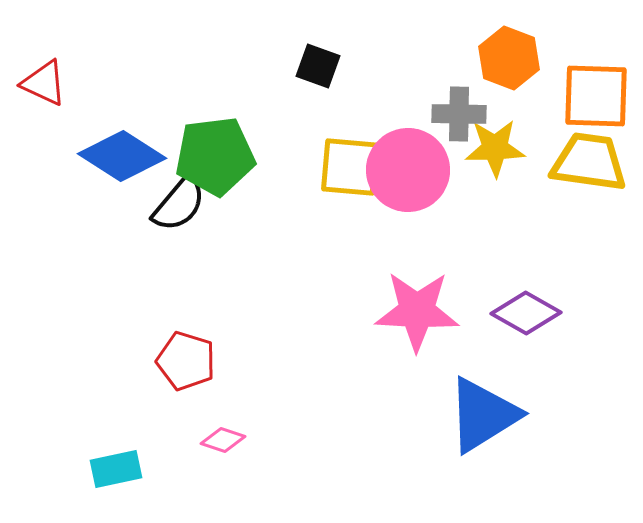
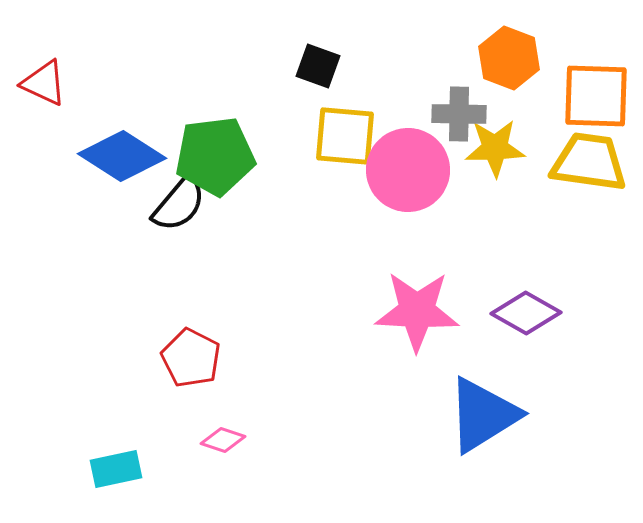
yellow square: moved 5 px left, 31 px up
red pentagon: moved 5 px right, 3 px up; rotated 10 degrees clockwise
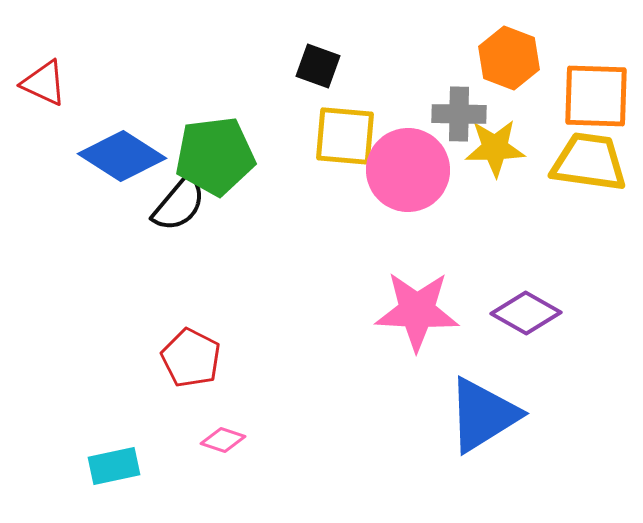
cyan rectangle: moved 2 px left, 3 px up
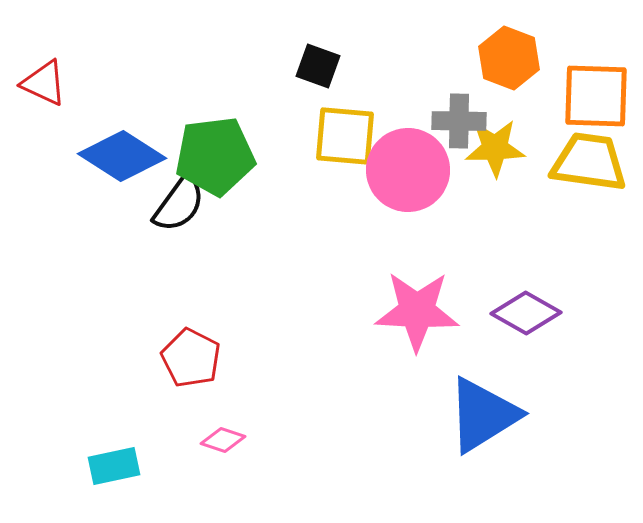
gray cross: moved 7 px down
black semicircle: rotated 4 degrees counterclockwise
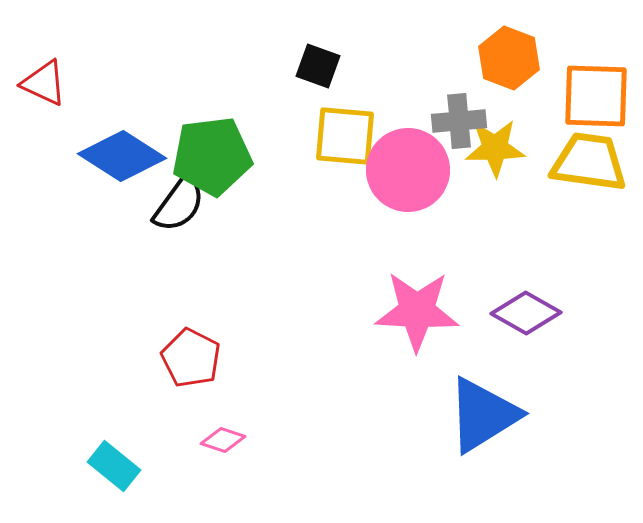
gray cross: rotated 6 degrees counterclockwise
green pentagon: moved 3 px left
cyan rectangle: rotated 51 degrees clockwise
